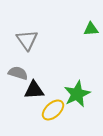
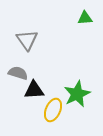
green triangle: moved 6 px left, 11 px up
yellow ellipse: rotated 25 degrees counterclockwise
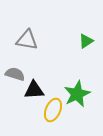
green triangle: moved 1 px right, 23 px down; rotated 28 degrees counterclockwise
gray triangle: rotated 45 degrees counterclockwise
gray semicircle: moved 3 px left, 1 px down
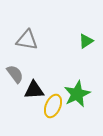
gray semicircle: rotated 36 degrees clockwise
yellow ellipse: moved 4 px up
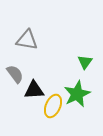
green triangle: moved 1 px left, 21 px down; rotated 21 degrees counterclockwise
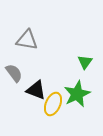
gray semicircle: moved 1 px left, 1 px up
black triangle: moved 2 px right; rotated 25 degrees clockwise
yellow ellipse: moved 2 px up
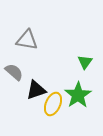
gray semicircle: moved 1 px up; rotated 12 degrees counterclockwise
black triangle: rotated 40 degrees counterclockwise
green star: moved 1 px right, 1 px down; rotated 8 degrees counterclockwise
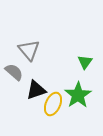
gray triangle: moved 2 px right, 10 px down; rotated 40 degrees clockwise
